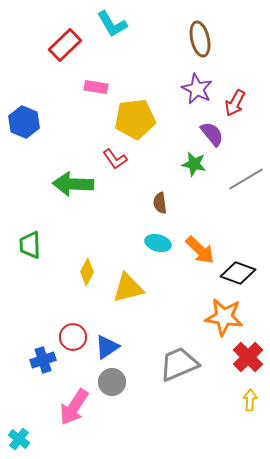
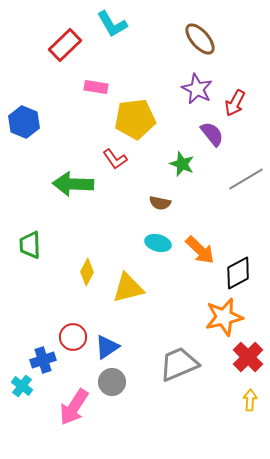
brown ellipse: rotated 28 degrees counterclockwise
green star: moved 12 px left; rotated 10 degrees clockwise
brown semicircle: rotated 70 degrees counterclockwise
black diamond: rotated 48 degrees counterclockwise
orange star: rotated 21 degrees counterclockwise
cyan cross: moved 3 px right, 53 px up
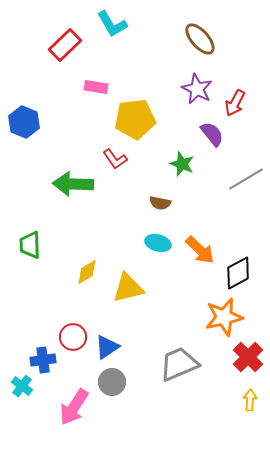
yellow diamond: rotated 32 degrees clockwise
blue cross: rotated 10 degrees clockwise
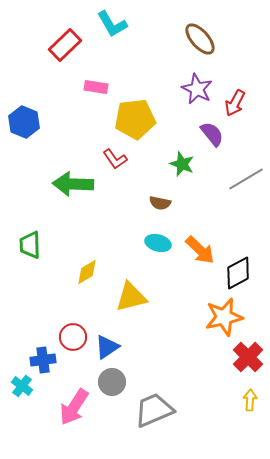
yellow triangle: moved 3 px right, 9 px down
gray trapezoid: moved 25 px left, 46 px down
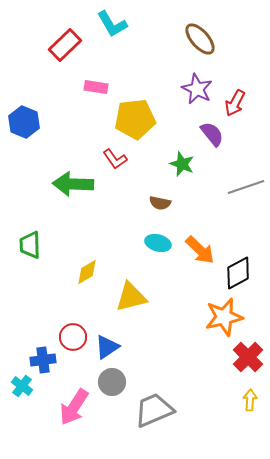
gray line: moved 8 px down; rotated 12 degrees clockwise
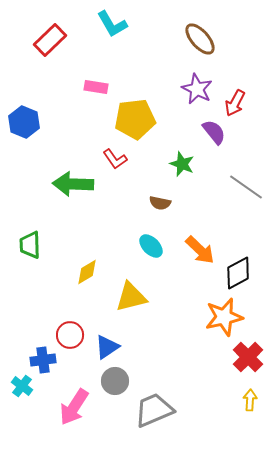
red rectangle: moved 15 px left, 5 px up
purple semicircle: moved 2 px right, 2 px up
gray line: rotated 54 degrees clockwise
cyan ellipse: moved 7 px left, 3 px down; rotated 30 degrees clockwise
red circle: moved 3 px left, 2 px up
gray circle: moved 3 px right, 1 px up
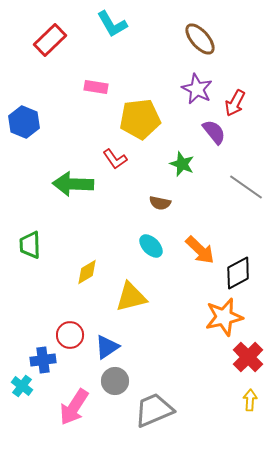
yellow pentagon: moved 5 px right
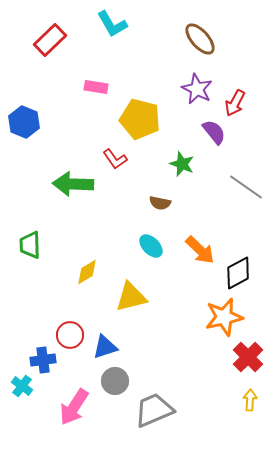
yellow pentagon: rotated 21 degrees clockwise
blue triangle: moved 2 px left; rotated 16 degrees clockwise
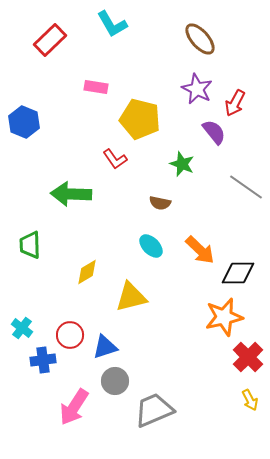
green arrow: moved 2 px left, 10 px down
black diamond: rotated 28 degrees clockwise
cyan cross: moved 58 px up
yellow arrow: rotated 150 degrees clockwise
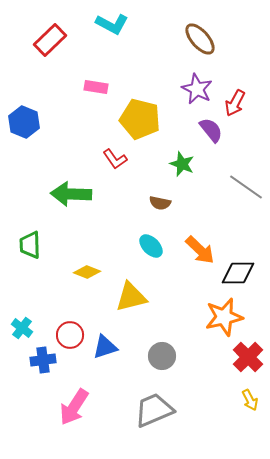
cyan L-shape: rotated 32 degrees counterclockwise
purple semicircle: moved 3 px left, 2 px up
yellow diamond: rotated 52 degrees clockwise
gray circle: moved 47 px right, 25 px up
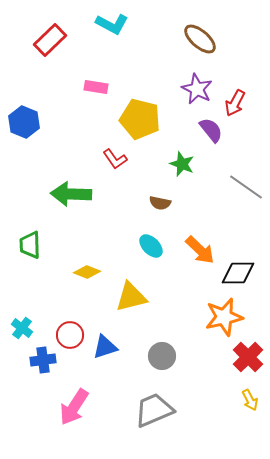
brown ellipse: rotated 8 degrees counterclockwise
